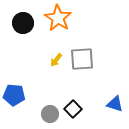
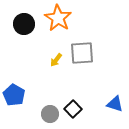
black circle: moved 1 px right, 1 px down
gray square: moved 6 px up
blue pentagon: rotated 25 degrees clockwise
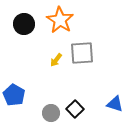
orange star: moved 2 px right, 2 px down
black square: moved 2 px right
gray circle: moved 1 px right, 1 px up
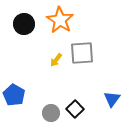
blue triangle: moved 3 px left, 5 px up; rotated 48 degrees clockwise
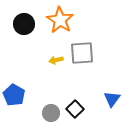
yellow arrow: rotated 40 degrees clockwise
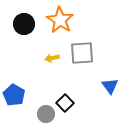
yellow arrow: moved 4 px left, 2 px up
blue triangle: moved 2 px left, 13 px up; rotated 12 degrees counterclockwise
black square: moved 10 px left, 6 px up
gray circle: moved 5 px left, 1 px down
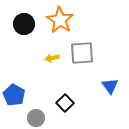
gray circle: moved 10 px left, 4 px down
